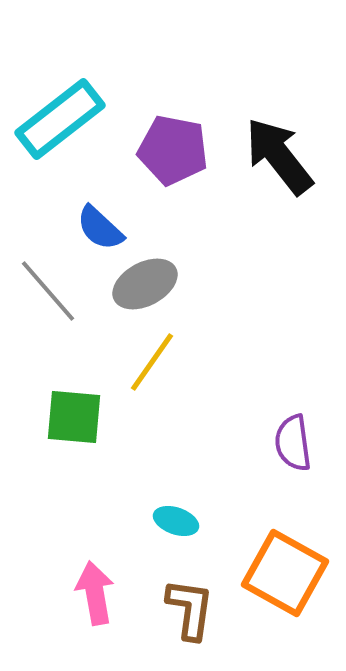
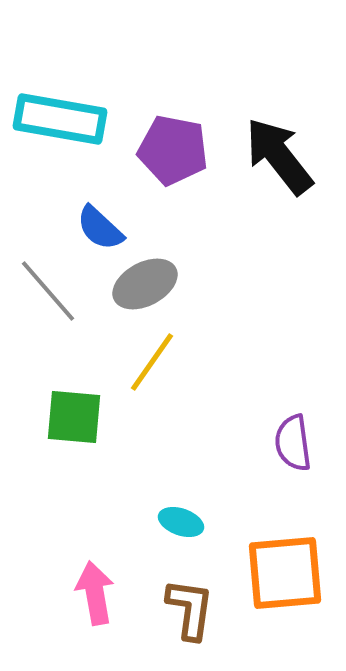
cyan rectangle: rotated 48 degrees clockwise
cyan ellipse: moved 5 px right, 1 px down
orange square: rotated 34 degrees counterclockwise
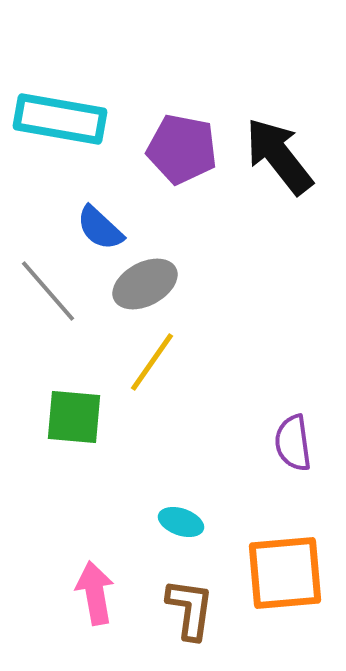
purple pentagon: moved 9 px right, 1 px up
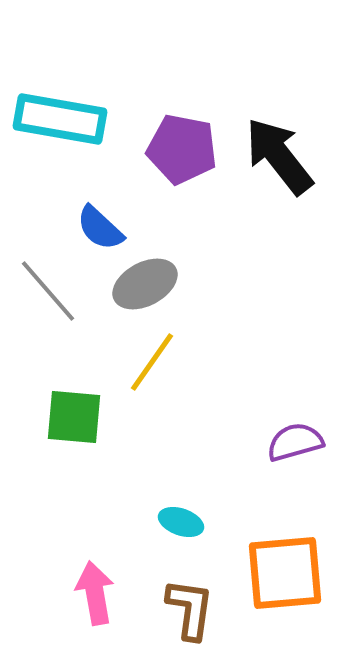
purple semicircle: moved 2 px right, 1 px up; rotated 82 degrees clockwise
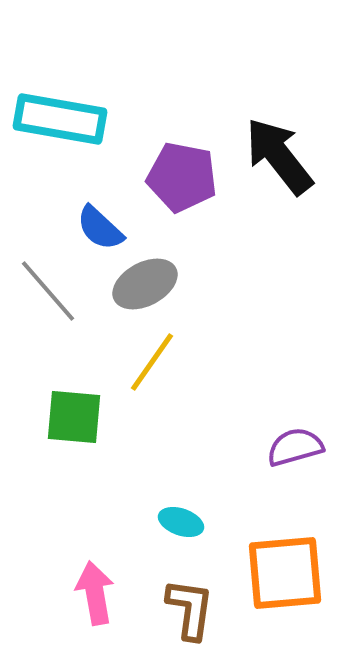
purple pentagon: moved 28 px down
purple semicircle: moved 5 px down
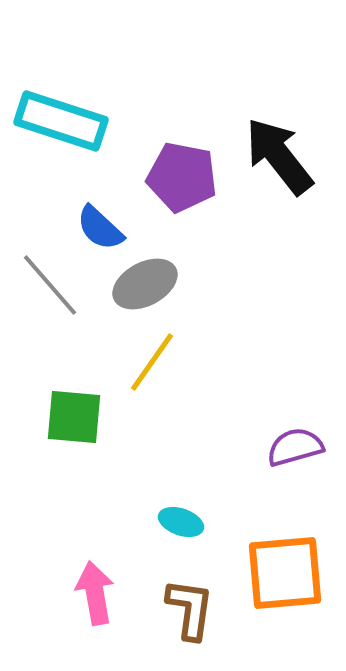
cyan rectangle: moved 1 px right, 2 px down; rotated 8 degrees clockwise
gray line: moved 2 px right, 6 px up
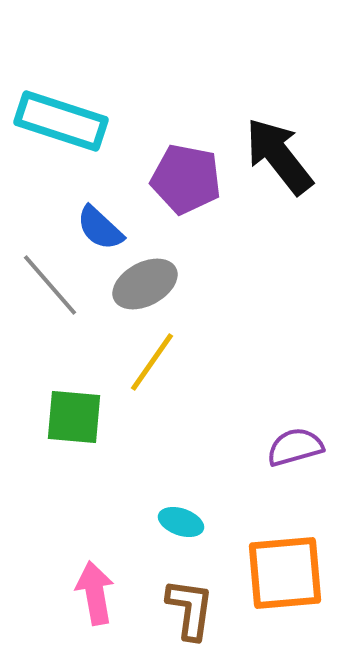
purple pentagon: moved 4 px right, 2 px down
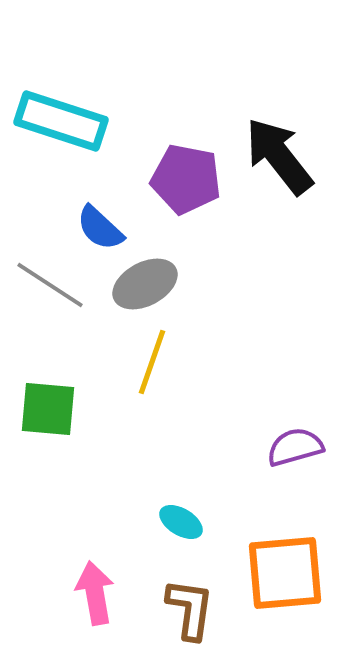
gray line: rotated 16 degrees counterclockwise
yellow line: rotated 16 degrees counterclockwise
green square: moved 26 px left, 8 px up
cyan ellipse: rotated 12 degrees clockwise
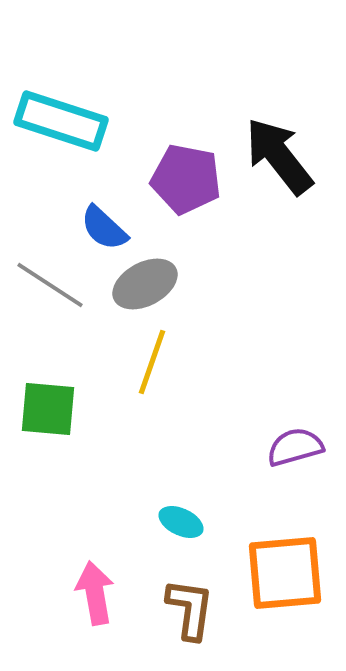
blue semicircle: moved 4 px right
cyan ellipse: rotated 6 degrees counterclockwise
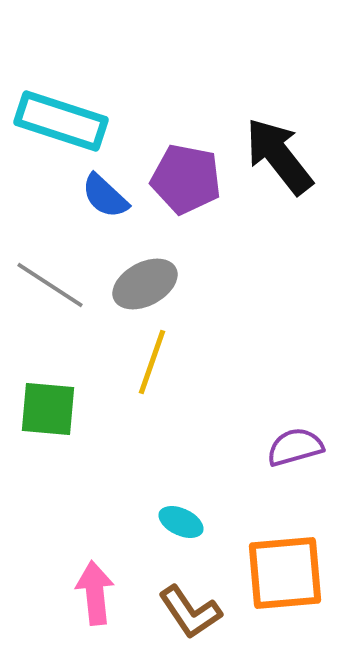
blue semicircle: moved 1 px right, 32 px up
pink arrow: rotated 4 degrees clockwise
brown L-shape: moved 3 px down; rotated 138 degrees clockwise
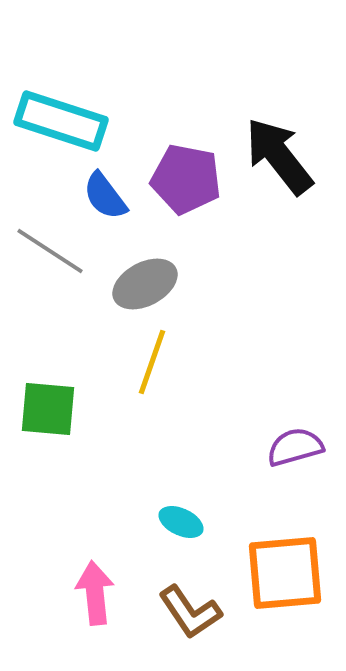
blue semicircle: rotated 10 degrees clockwise
gray line: moved 34 px up
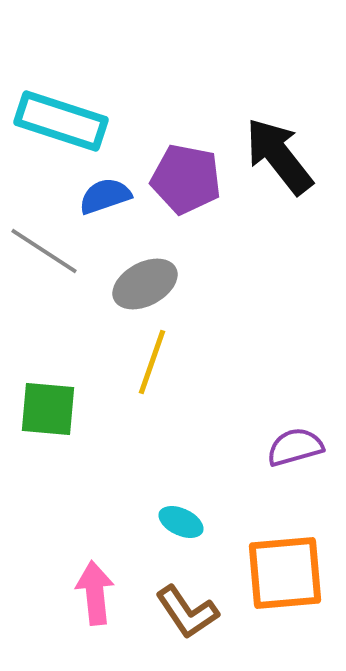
blue semicircle: rotated 108 degrees clockwise
gray line: moved 6 px left
brown L-shape: moved 3 px left
